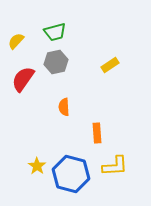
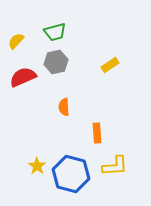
red semicircle: moved 2 px up; rotated 32 degrees clockwise
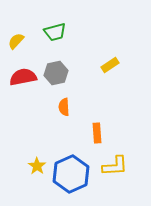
gray hexagon: moved 11 px down
red semicircle: rotated 12 degrees clockwise
blue hexagon: rotated 21 degrees clockwise
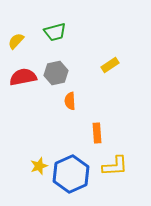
orange semicircle: moved 6 px right, 6 px up
yellow star: moved 2 px right; rotated 18 degrees clockwise
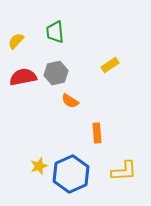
green trapezoid: rotated 100 degrees clockwise
orange semicircle: rotated 54 degrees counterclockwise
yellow L-shape: moved 9 px right, 5 px down
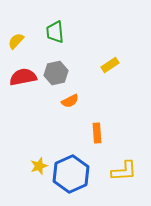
orange semicircle: rotated 60 degrees counterclockwise
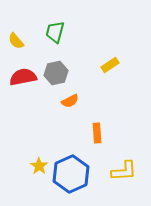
green trapezoid: rotated 20 degrees clockwise
yellow semicircle: rotated 84 degrees counterclockwise
yellow star: rotated 18 degrees counterclockwise
